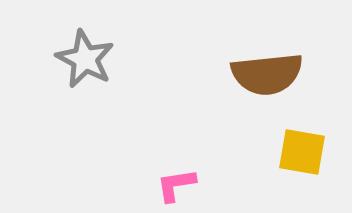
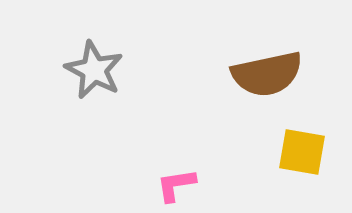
gray star: moved 9 px right, 11 px down
brown semicircle: rotated 6 degrees counterclockwise
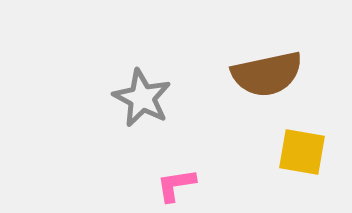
gray star: moved 48 px right, 28 px down
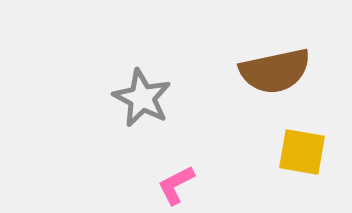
brown semicircle: moved 8 px right, 3 px up
pink L-shape: rotated 18 degrees counterclockwise
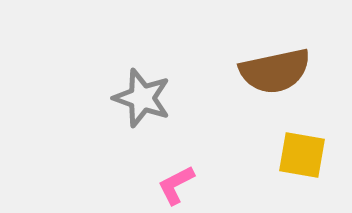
gray star: rotated 8 degrees counterclockwise
yellow square: moved 3 px down
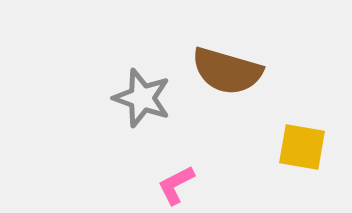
brown semicircle: moved 48 px left; rotated 28 degrees clockwise
yellow square: moved 8 px up
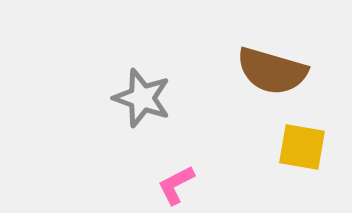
brown semicircle: moved 45 px right
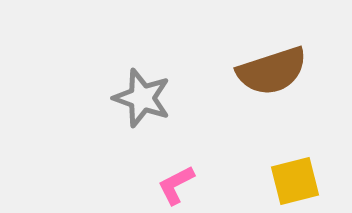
brown semicircle: rotated 34 degrees counterclockwise
yellow square: moved 7 px left, 34 px down; rotated 24 degrees counterclockwise
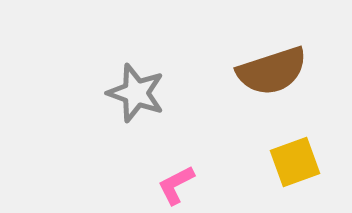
gray star: moved 6 px left, 5 px up
yellow square: moved 19 px up; rotated 6 degrees counterclockwise
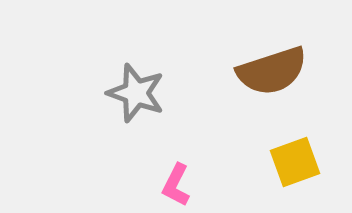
pink L-shape: rotated 36 degrees counterclockwise
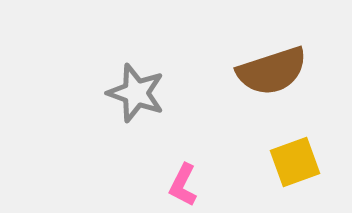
pink L-shape: moved 7 px right
